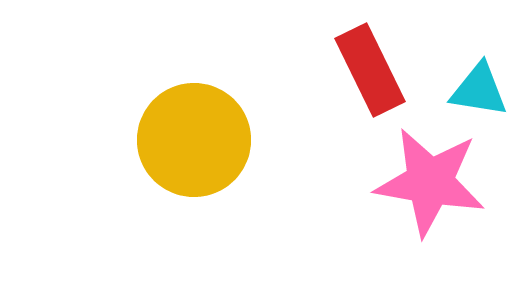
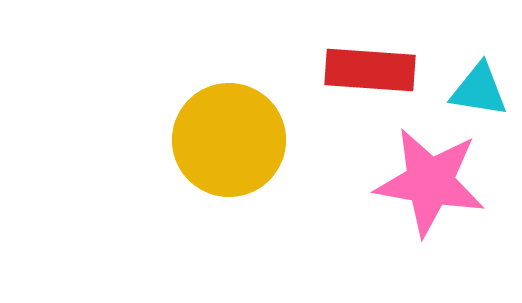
red rectangle: rotated 60 degrees counterclockwise
yellow circle: moved 35 px right
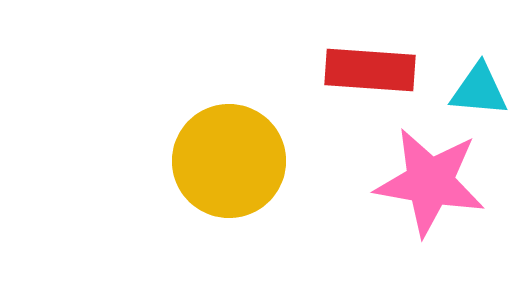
cyan triangle: rotated 4 degrees counterclockwise
yellow circle: moved 21 px down
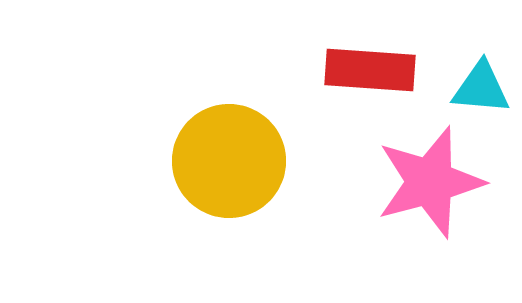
cyan triangle: moved 2 px right, 2 px up
pink star: rotated 25 degrees counterclockwise
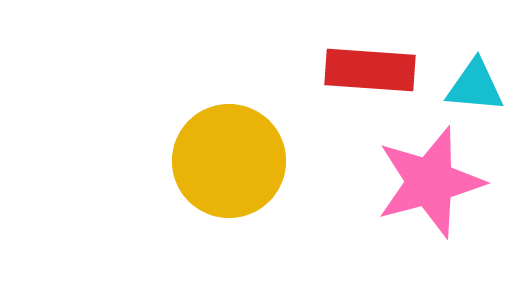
cyan triangle: moved 6 px left, 2 px up
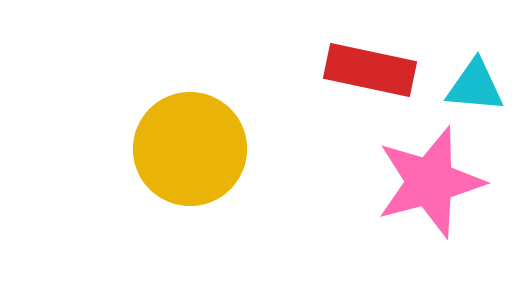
red rectangle: rotated 8 degrees clockwise
yellow circle: moved 39 px left, 12 px up
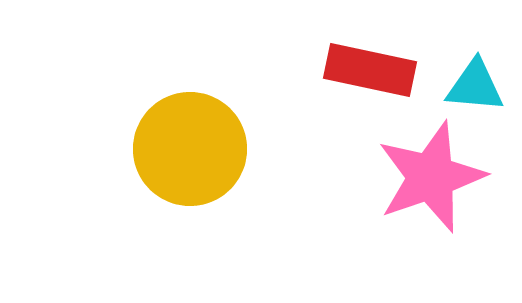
pink star: moved 1 px right, 5 px up; rotated 4 degrees counterclockwise
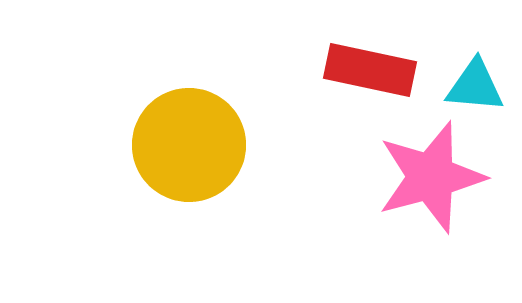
yellow circle: moved 1 px left, 4 px up
pink star: rotated 4 degrees clockwise
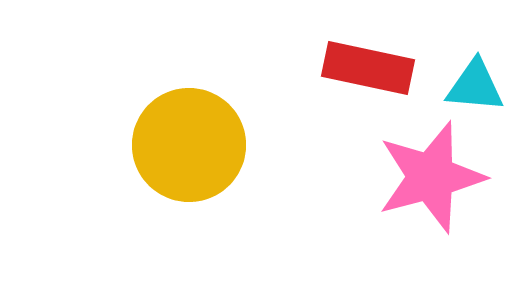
red rectangle: moved 2 px left, 2 px up
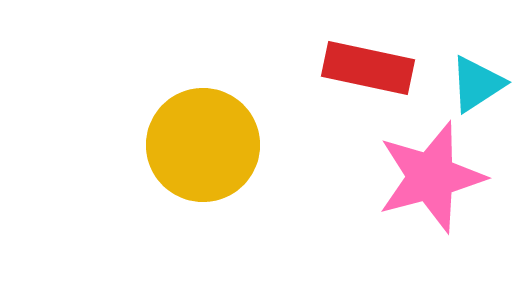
cyan triangle: moved 2 px right, 2 px up; rotated 38 degrees counterclockwise
yellow circle: moved 14 px right
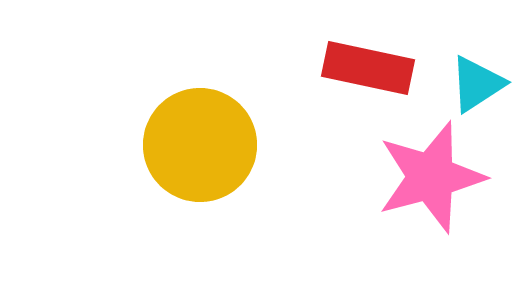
yellow circle: moved 3 px left
